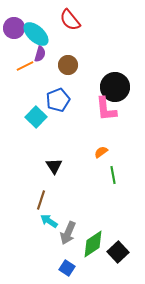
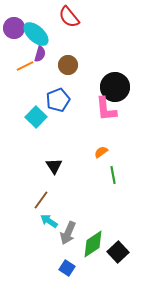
red semicircle: moved 1 px left, 3 px up
brown line: rotated 18 degrees clockwise
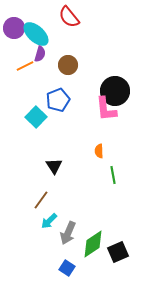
black circle: moved 4 px down
orange semicircle: moved 2 px left, 1 px up; rotated 56 degrees counterclockwise
cyan arrow: rotated 78 degrees counterclockwise
black square: rotated 20 degrees clockwise
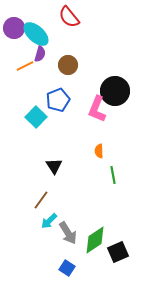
pink L-shape: moved 9 px left; rotated 28 degrees clockwise
gray arrow: rotated 55 degrees counterclockwise
green diamond: moved 2 px right, 4 px up
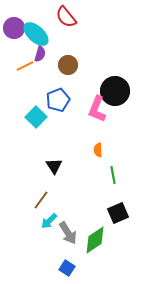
red semicircle: moved 3 px left
orange semicircle: moved 1 px left, 1 px up
black square: moved 39 px up
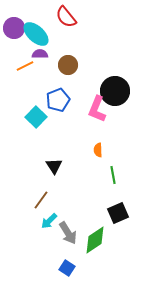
purple semicircle: rotated 105 degrees counterclockwise
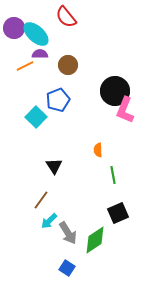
pink L-shape: moved 28 px right, 1 px down
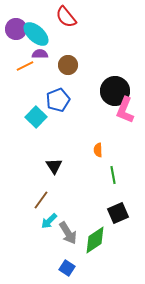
purple circle: moved 2 px right, 1 px down
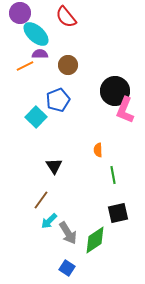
purple circle: moved 4 px right, 16 px up
black square: rotated 10 degrees clockwise
